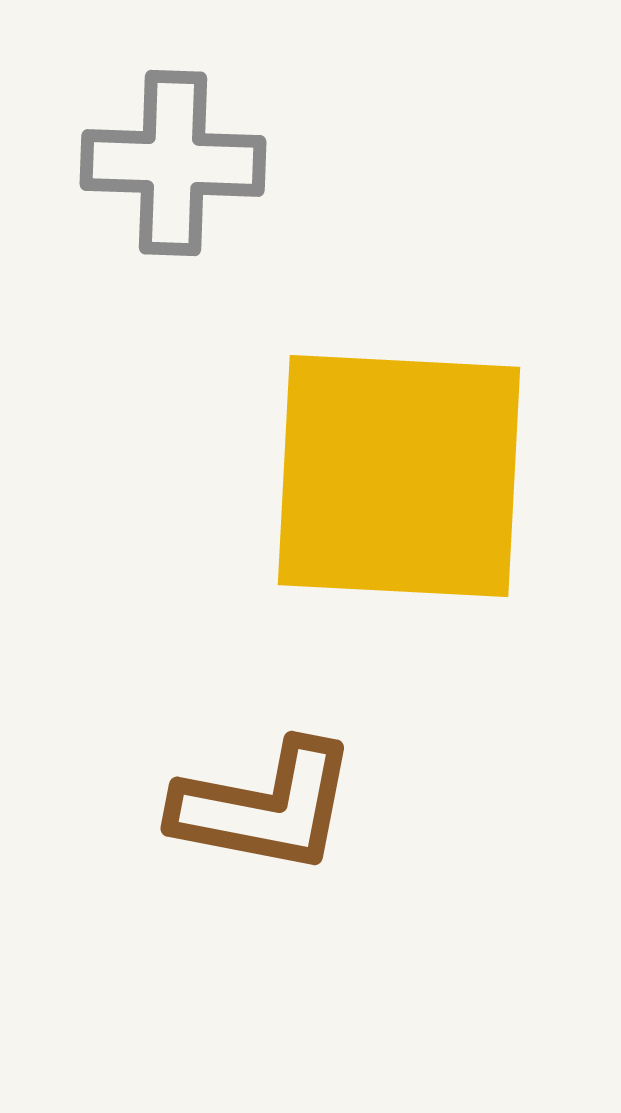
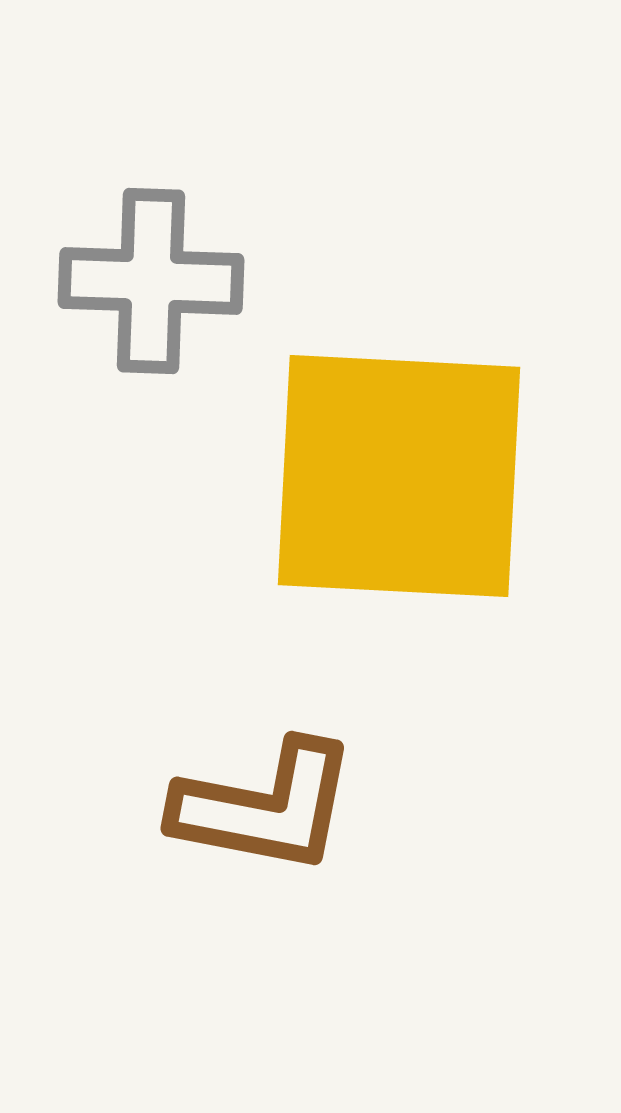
gray cross: moved 22 px left, 118 px down
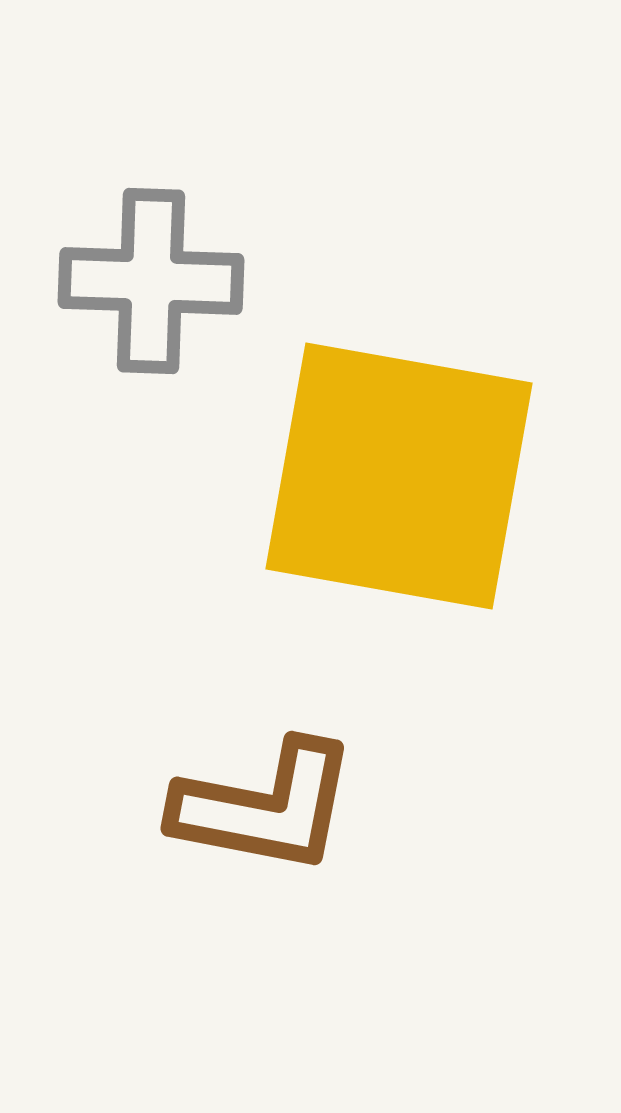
yellow square: rotated 7 degrees clockwise
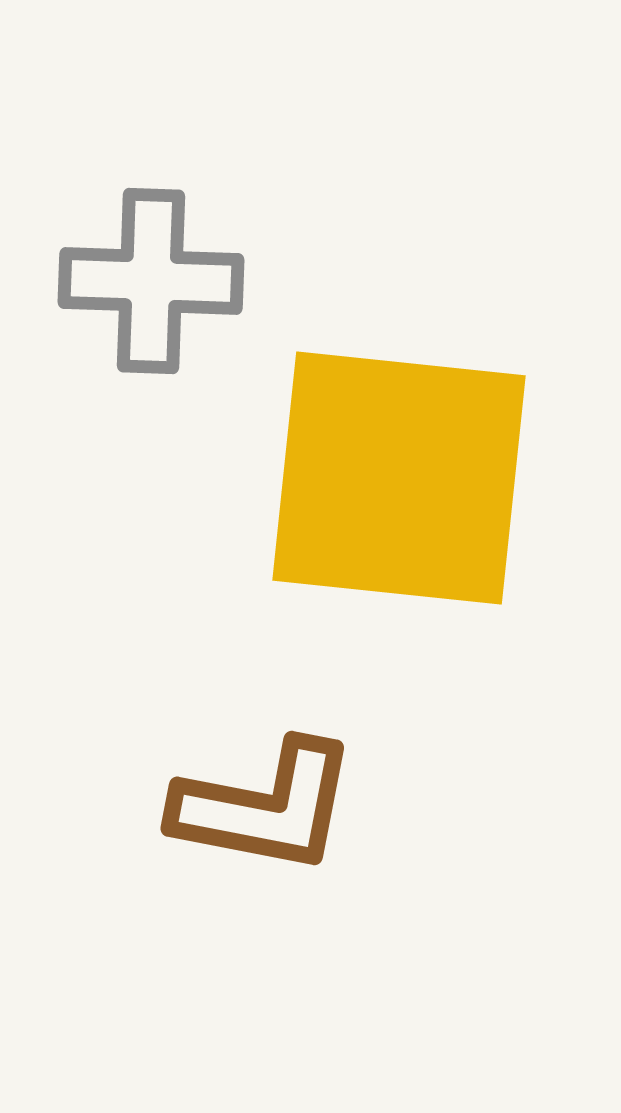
yellow square: moved 2 px down; rotated 4 degrees counterclockwise
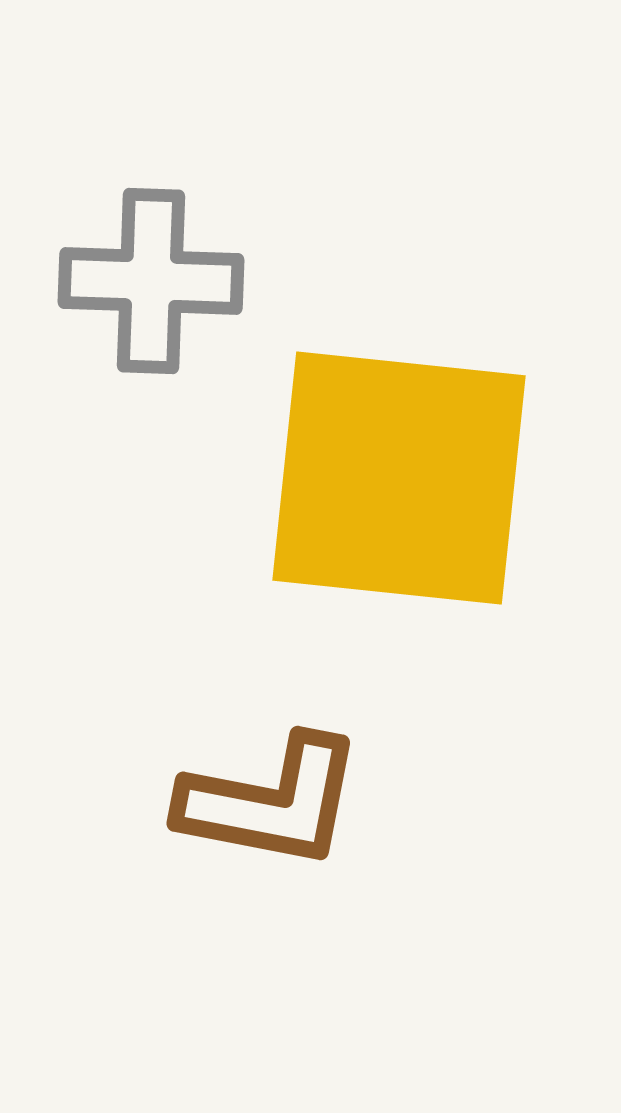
brown L-shape: moved 6 px right, 5 px up
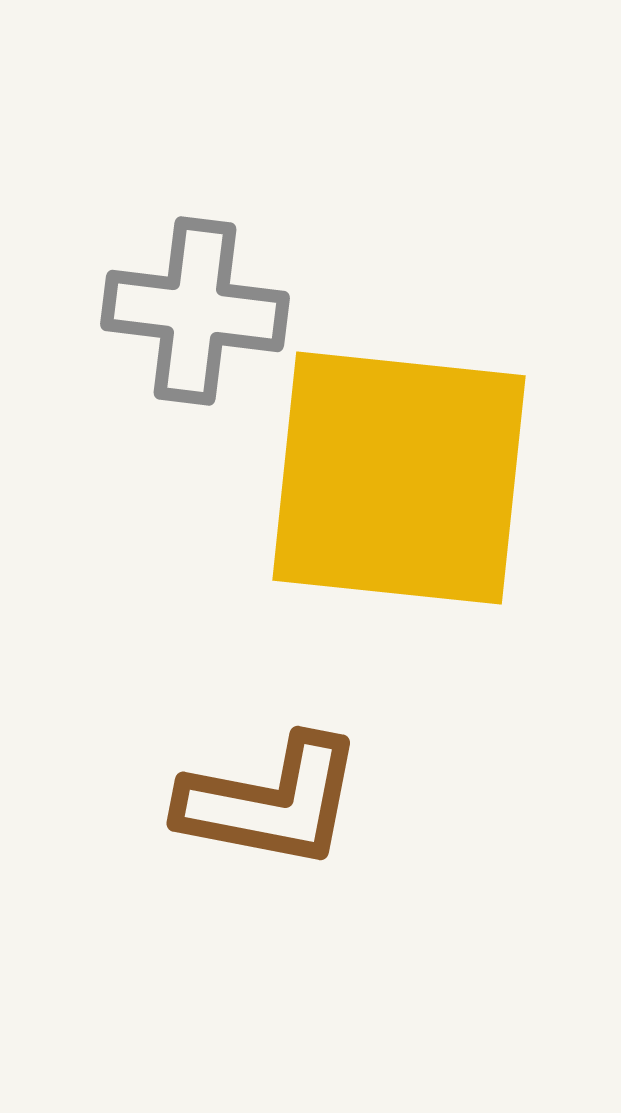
gray cross: moved 44 px right, 30 px down; rotated 5 degrees clockwise
